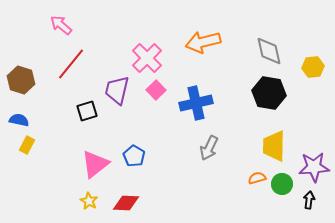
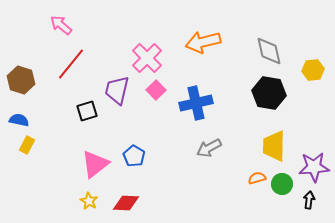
yellow hexagon: moved 3 px down
gray arrow: rotated 35 degrees clockwise
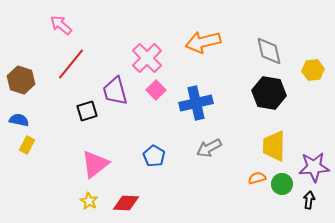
purple trapezoid: moved 2 px left, 1 px down; rotated 28 degrees counterclockwise
blue pentagon: moved 20 px right
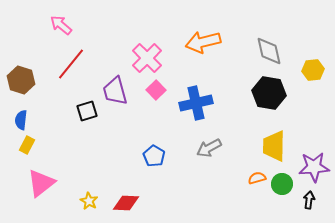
blue semicircle: moved 2 px right; rotated 96 degrees counterclockwise
pink triangle: moved 54 px left, 19 px down
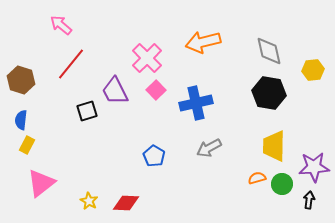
purple trapezoid: rotated 12 degrees counterclockwise
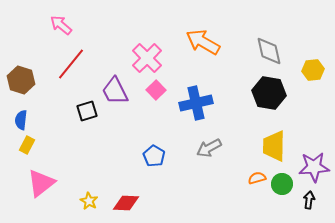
orange arrow: rotated 44 degrees clockwise
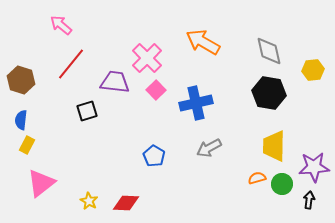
purple trapezoid: moved 9 px up; rotated 124 degrees clockwise
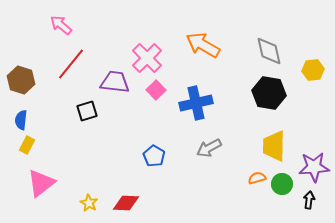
orange arrow: moved 3 px down
yellow star: moved 2 px down
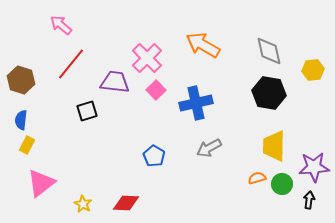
yellow star: moved 6 px left, 1 px down
